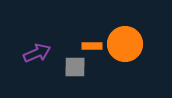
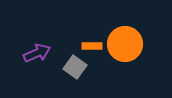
gray square: rotated 35 degrees clockwise
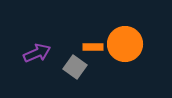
orange rectangle: moved 1 px right, 1 px down
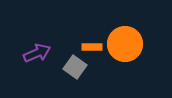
orange rectangle: moved 1 px left
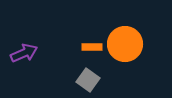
purple arrow: moved 13 px left
gray square: moved 13 px right, 13 px down
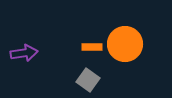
purple arrow: rotated 16 degrees clockwise
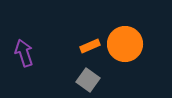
orange rectangle: moved 2 px left, 1 px up; rotated 24 degrees counterclockwise
purple arrow: rotated 100 degrees counterclockwise
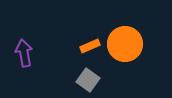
purple arrow: rotated 8 degrees clockwise
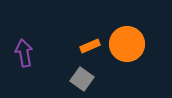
orange circle: moved 2 px right
gray square: moved 6 px left, 1 px up
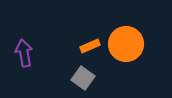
orange circle: moved 1 px left
gray square: moved 1 px right, 1 px up
